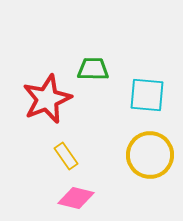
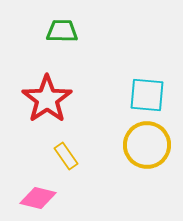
green trapezoid: moved 31 px left, 38 px up
red star: rotated 12 degrees counterclockwise
yellow circle: moved 3 px left, 10 px up
pink diamond: moved 38 px left
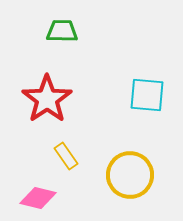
yellow circle: moved 17 px left, 30 px down
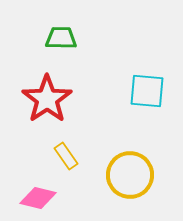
green trapezoid: moved 1 px left, 7 px down
cyan square: moved 4 px up
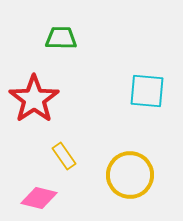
red star: moved 13 px left
yellow rectangle: moved 2 px left
pink diamond: moved 1 px right
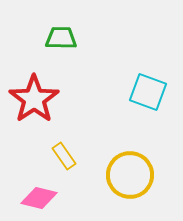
cyan square: moved 1 px right, 1 px down; rotated 15 degrees clockwise
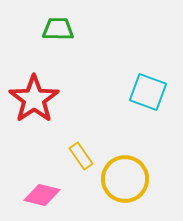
green trapezoid: moved 3 px left, 9 px up
yellow rectangle: moved 17 px right
yellow circle: moved 5 px left, 4 px down
pink diamond: moved 3 px right, 3 px up
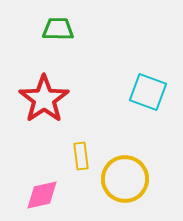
red star: moved 10 px right
yellow rectangle: rotated 28 degrees clockwise
pink diamond: rotated 27 degrees counterclockwise
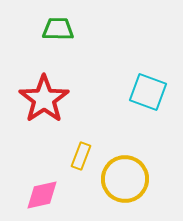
yellow rectangle: rotated 28 degrees clockwise
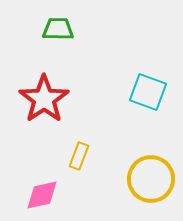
yellow rectangle: moved 2 px left
yellow circle: moved 26 px right
